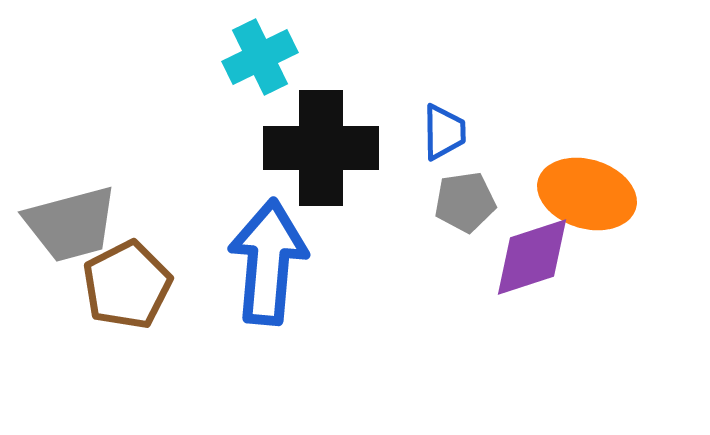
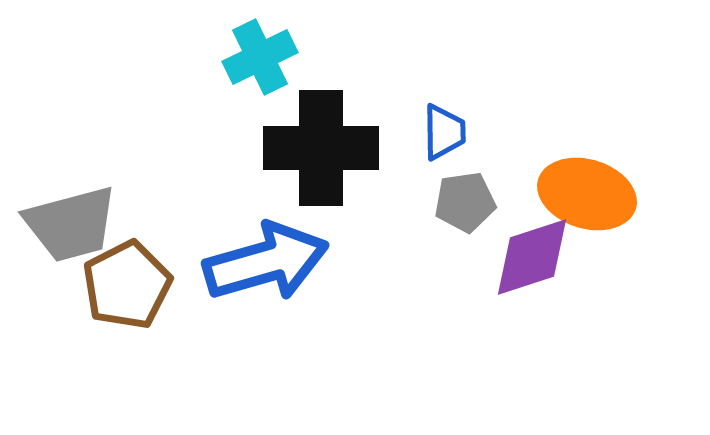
blue arrow: moved 2 px left; rotated 69 degrees clockwise
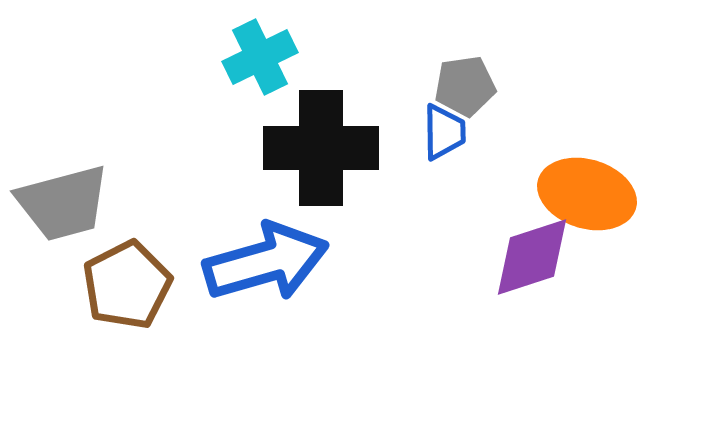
gray pentagon: moved 116 px up
gray trapezoid: moved 8 px left, 21 px up
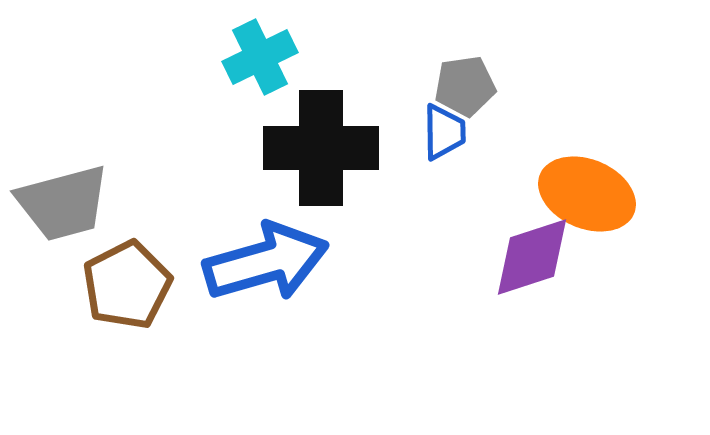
orange ellipse: rotated 6 degrees clockwise
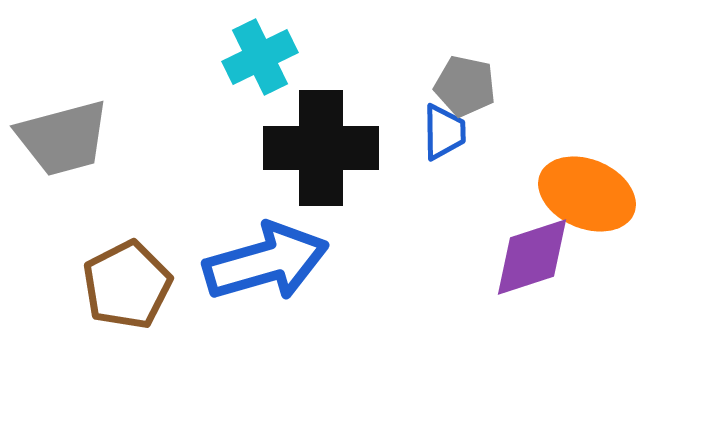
gray pentagon: rotated 20 degrees clockwise
gray trapezoid: moved 65 px up
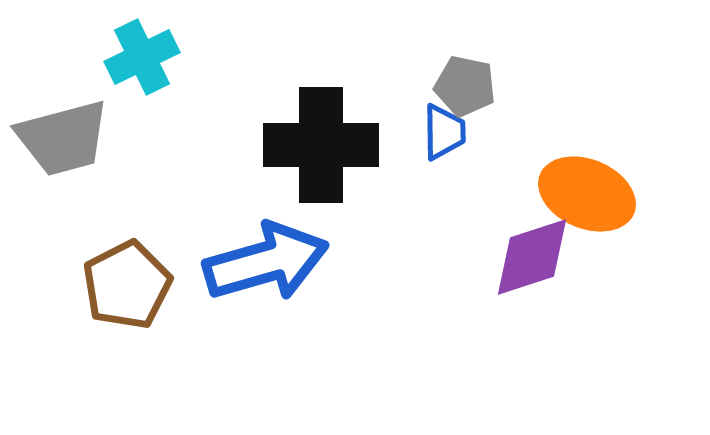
cyan cross: moved 118 px left
black cross: moved 3 px up
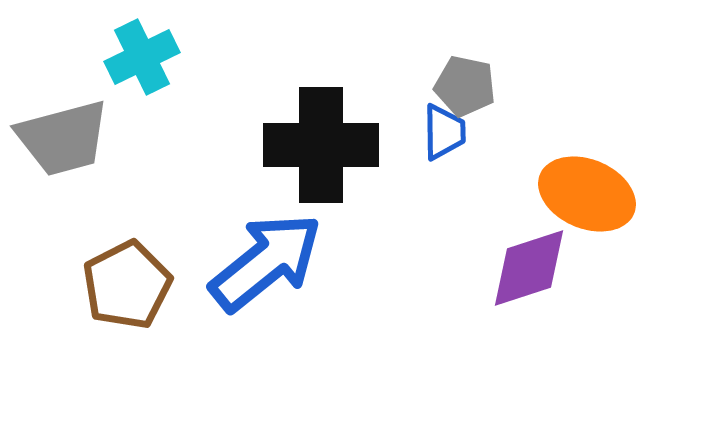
purple diamond: moved 3 px left, 11 px down
blue arrow: rotated 23 degrees counterclockwise
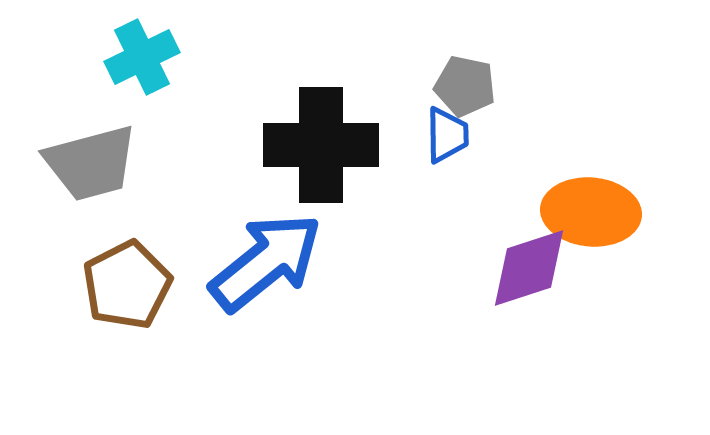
blue trapezoid: moved 3 px right, 3 px down
gray trapezoid: moved 28 px right, 25 px down
orange ellipse: moved 4 px right, 18 px down; rotated 18 degrees counterclockwise
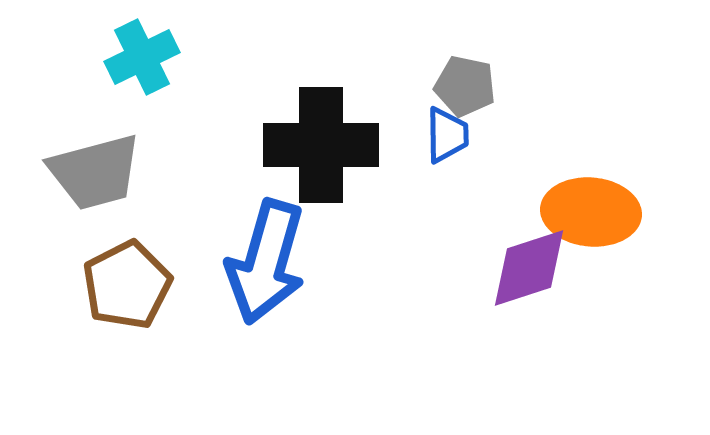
gray trapezoid: moved 4 px right, 9 px down
blue arrow: rotated 145 degrees clockwise
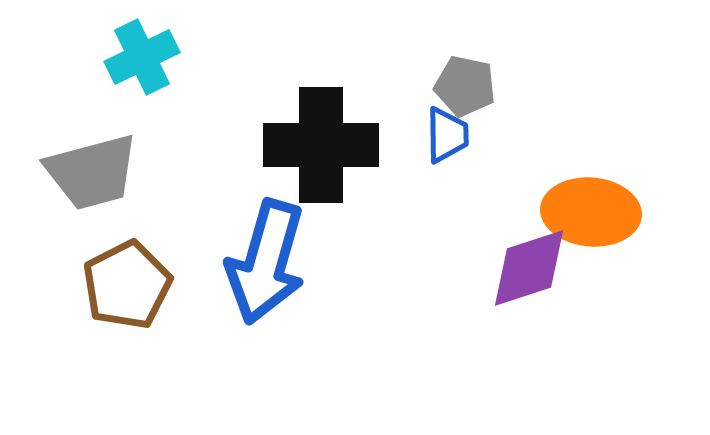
gray trapezoid: moved 3 px left
